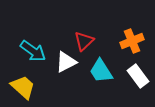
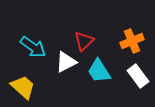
cyan arrow: moved 4 px up
cyan trapezoid: moved 2 px left
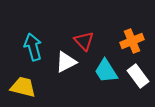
red triangle: rotated 30 degrees counterclockwise
cyan arrow: rotated 140 degrees counterclockwise
cyan trapezoid: moved 7 px right
yellow trapezoid: rotated 28 degrees counterclockwise
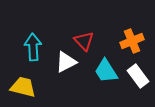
cyan arrow: rotated 12 degrees clockwise
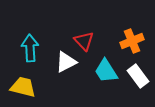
cyan arrow: moved 3 px left, 1 px down
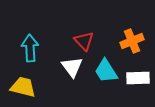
white triangle: moved 6 px right, 5 px down; rotated 40 degrees counterclockwise
white rectangle: moved 2 px down; rotated 55 degrees counterclockwise
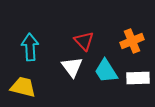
cyan arrow: moved 1 px up
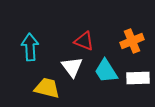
red triangle: rotated 25 degrees counterclockwise
yellow trapezoid: moved 24 px right, 1 px down
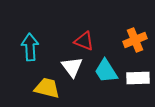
orange cross: moved 3 px right, 1 px up
